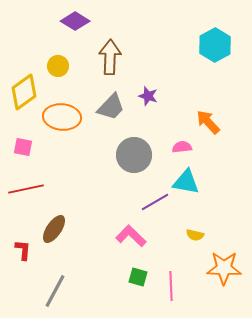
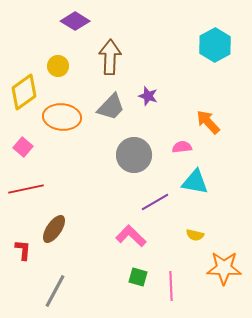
pink square: rotated 30 degrees clockwise
cyan triangle: moved 9 px right
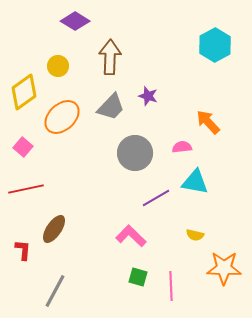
orange ellipse: rotated 48 degrees counterclockwise
gray circle: moved 1 px right, 2 px up
purple line: moved 1 px right, 4 px up
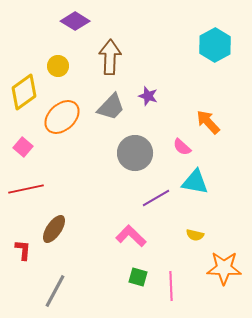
pink semicircle: rotated 132 degrees counterclockwise
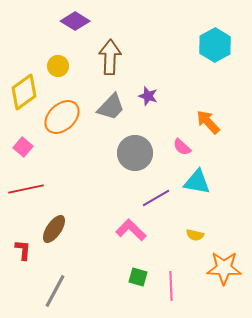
cyan triangle: moved 2 px right
pink L-shape: moved 6 px up
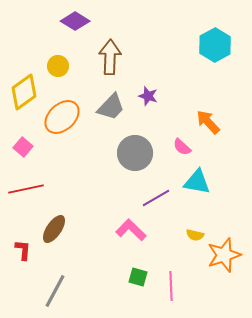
orange star: moved 13 px up; rotated 20 degrees counterclockwise
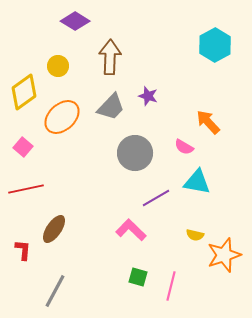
pink semicircle: moved 2 px right; rotated 12 degrees counterclockwise
pink line: rotated 16 degrees clockwise
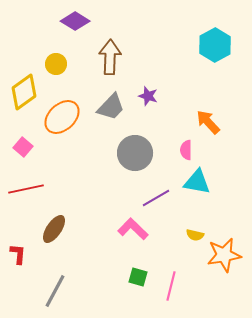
yellow circle: moved 2 px left, 2 px up
pink semicircle: moved 2 px right, 3 px down; rotated 60 degrees clockwise
pink L-shape: moved 2 px right, 1 px up
red L-shape: moved 5 px left, 4 px down
orange star: rotated 8 degrees clockwise
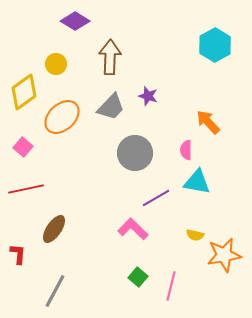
green square: rotated 24 degrees clockwise
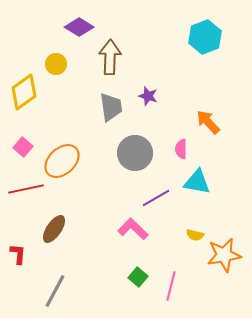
purple diamond: moved 4 px right, 6 px down
cyan hexagon: moved 10 px left, 8 px up; rotated 8 degrees clockwise
gray trapezoid: rotated 52 degrees counterclockwise
orange ellipse: moved 44 px down
pink semicircle: moved 5 px left, 1 px up
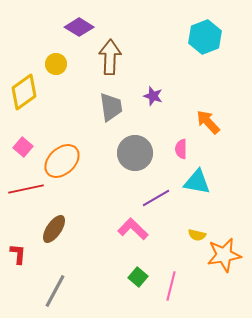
purple star: moved 5 px right
yellow semicircle: moved 2 px right
